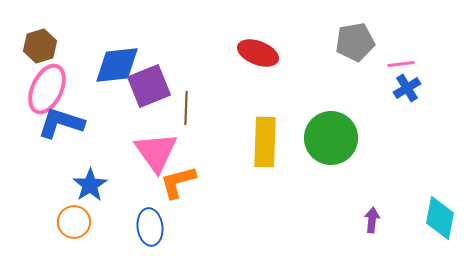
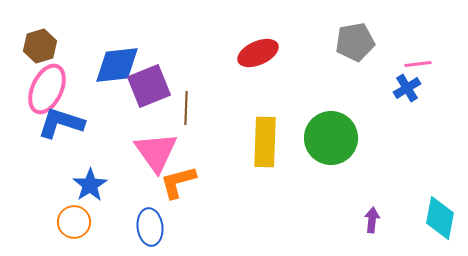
red ellipse: rotated 45 degrees counterclockwise
pink line: moved 17 px right
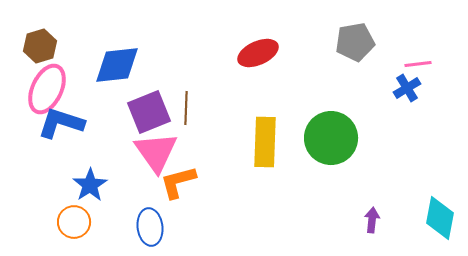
purple square: moved 26 px down
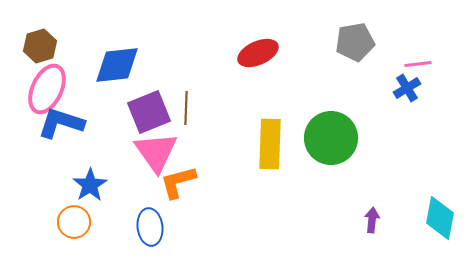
yellow rectangle: moved 5 px right, 2 px down
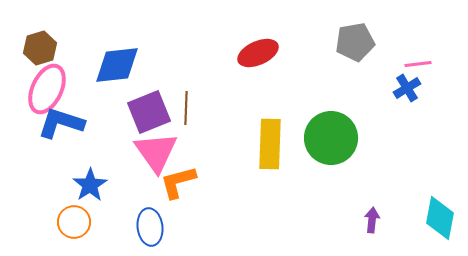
brown hexagon: moved 2 px down
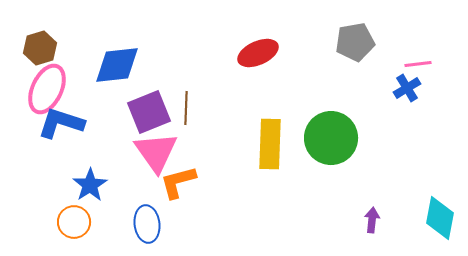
blue ellipse: moved 3 px left, 3 px up
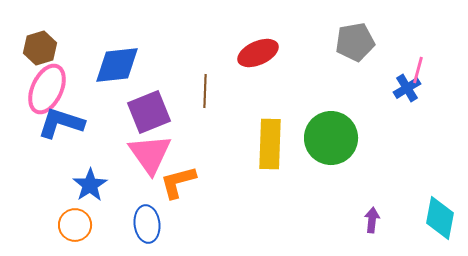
pink line: moved 6 px down; rotated 68 degrees counterclockwise
brown line: moved 19 px right, 17 px up
pink triangle: moved 6 px left, 2 px down
orange circle: moved 1 px right, 3 px down
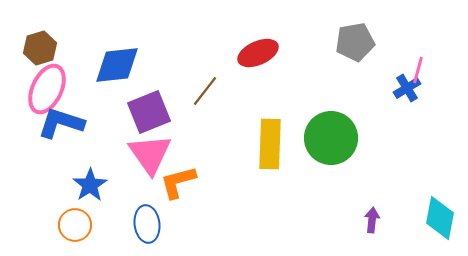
brown line: rotated 36 degrees clockwise
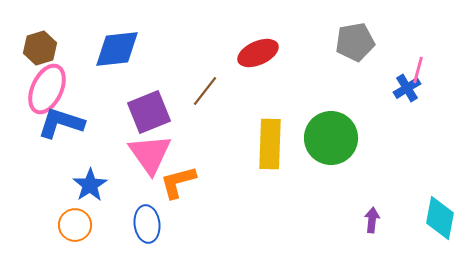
blue diamond: moved 16 px up
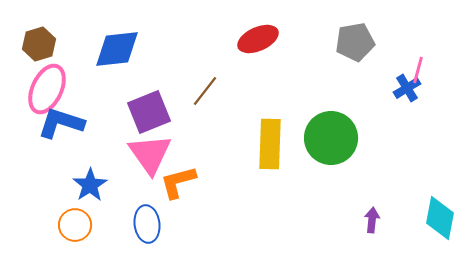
brown hexagon: moved 1 px left, 4 px up
red ellipse: moved 14 px up
